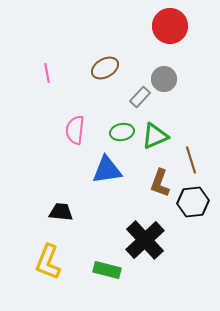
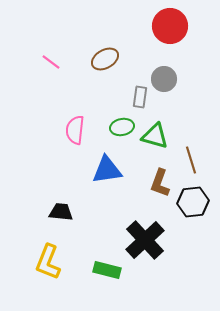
brown ellipse: moved 9 px up
pink line: moved 4 px right, 11 px up; rotated 42 degrees counterclockwise
gray rectangle: rotated 35 degrees counterclockwise
green ellipse: moved 5 px up
green triangle: rotated 40 degrees clockwise
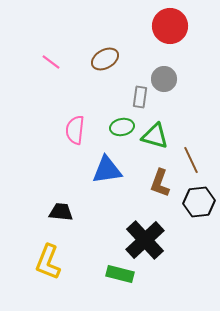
brown line: rotated 8 degrees counterclockwise
black hexagon: moved 6 px right
green rectangle: moved 13 px right, 4 px down
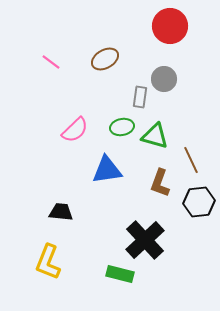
pink semicircle: rotated 140 degrees counterclockwise
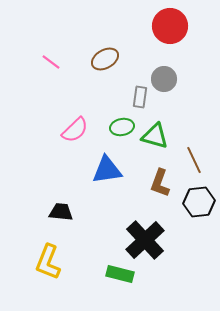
brown line: moved 3 px right
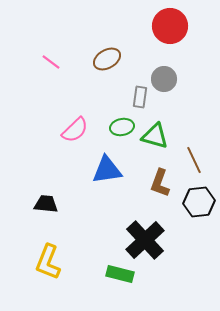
brown ellipse: moved 2 px right
black trapezoid: moved 15 px left, 8 px up
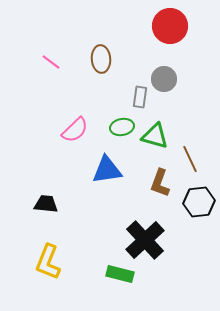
brown ellipse: moved 6 px left; rotated 64 degrees counterclockwise
brown line: moved 4 px left, 1 px up
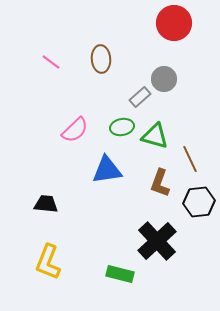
red circle: moved 4 px right, 3 px up
gray rectangle: rotated 40 degrees clockwise
black cross: moved 12 px right, 1 px down
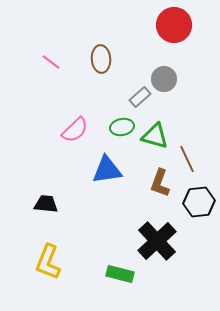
red circle: moved 2 px down
brown line: moved 3 px left
